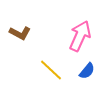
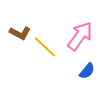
pink arrow: rotated 12 degrees clockwise
yellow line: moved 6 px left, 23 px up
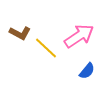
pink arrow: moved 1 px left; rotated 20 degrees clockwise
yellow line: moved 1 px right, 1 px down
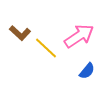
brown L-shape: rotated 15 degrees clockwise
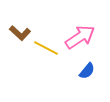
pink arrow: moved 1 px right, 1 px down
yellow line: rotated 15 degrees counterclockwise
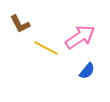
brown L-shape: moved 9 px up; rotated 20 degrees clockwise
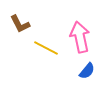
pink arrow: rotated 68 degrees counterclockwise
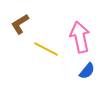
brown L-shape: rotated 85 degrees clockwise
yellow line: moved 1 px down
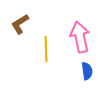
yellow line: rotated 60 degrees clockwise
blue semicircle: rotated 48 degrees counterclockwise
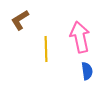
brown L-shape: moved 4 px up
